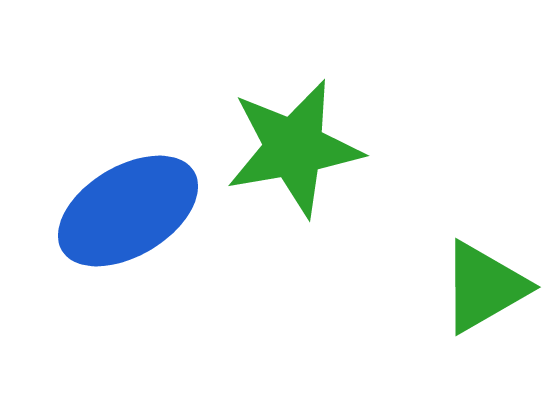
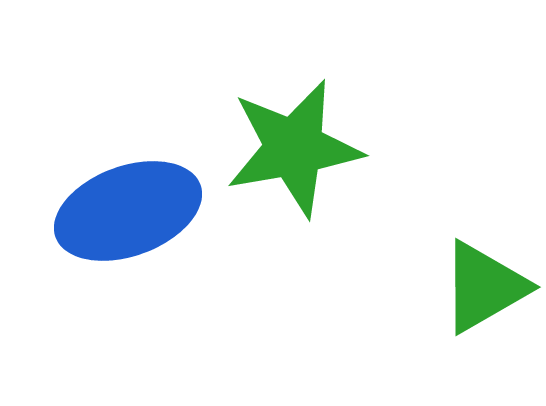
blue ellipse: rotated 11 degrees clockwise
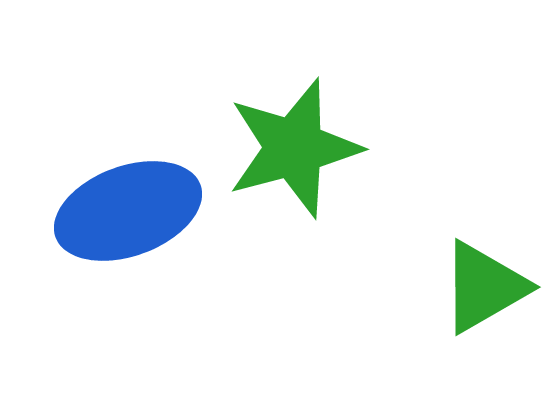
green star: rotated 5 degrees counterclockwise
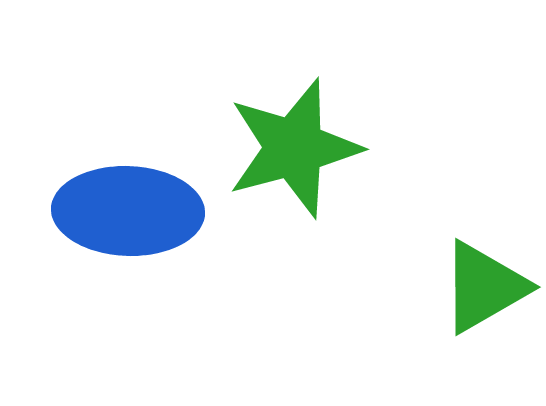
blue ellipse: rotated 22 degrees clockwise
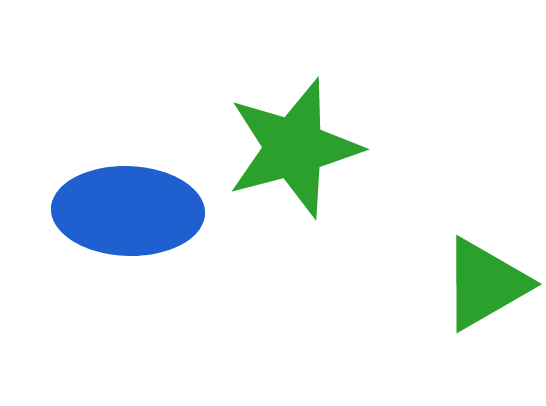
green triangle: moved 1 px right, 3 px up
